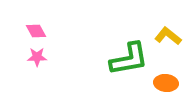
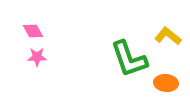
pink diamond: moved 3 px left
green L-shape: rotated 81 degrees clockwise
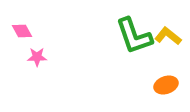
pink diamond: moved 11 px left
green L-shape: moved 5 px right, 23 px up
orange ellipse: moved 2 px down; rotated 25 degrees counterclockwise
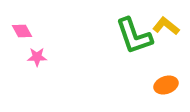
yellow L-shape: moved 2 px left, 10 px up
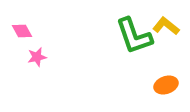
pink star: rotated 12 degrees counterclockwise
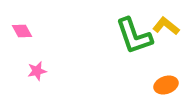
pink star: moved 14 px down
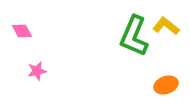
green L-shape: rotated 42 degrees clockwise
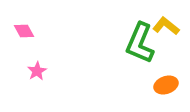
pink diamond: moved 2 px right
green L-shape: moved 6 px right, 7 px down
pink star: rotated 18 degrees counterclockwise
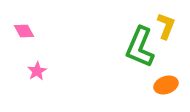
yellow L-shape: rotated 72 degrees clockwise
green L-shape: moved 4 px down
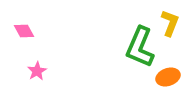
yellow L-shape: moved 4 px right, 3 px up
orange ellipse: moved 2 px right, 8 px up
